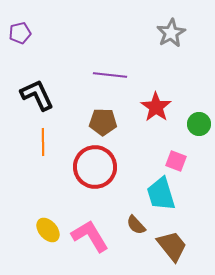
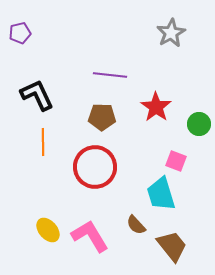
brown pentagon: moved 1 px left, 5 px up
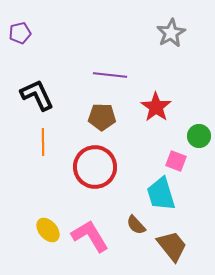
green circle: moved 12 px down
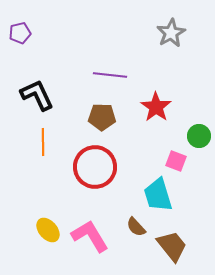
cyan trapezoid: moved 3 px left, 1 px down
brown semicircle: moved 2 px down
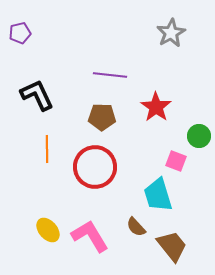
orange line: moved 4 px right, 7 px down
